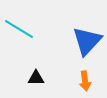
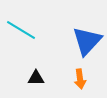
cyan line: moved 2 px right, 1 px down
orange arrow: moved 5 px left, 2 px up
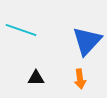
cyan line: rotated 12 degrees counterclockwise
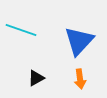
blue triangle: moved 8 px left
black triangle: rotated 30 degrees counterclockwise
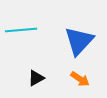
cyan line: rotated 24 degrees counterclockwise
orange arrow: rotated 48 degrees counterclockwise
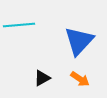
cyan line: moved 2 px left, 5 px up
black triangle: moved 6 px right
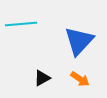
cyan line: moved 2 px right, 1 px up
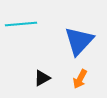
orange arrow: rotated 84 degrees clockwise
